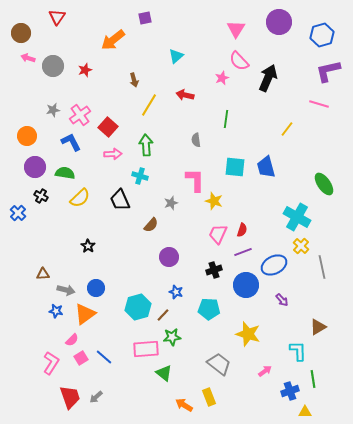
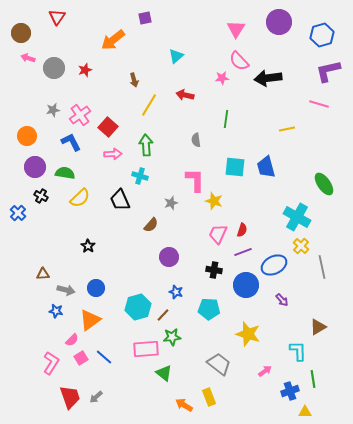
gray circle at (53, 66): moved 1 px right, 2 px down
pink star at (222, 78): rotated 16 degrees clockwise
black arrow at (268, 78): rotated 120 degrees counterclockwise
yellow line at (287, 129): rotated 42 degrees clockwise
black cross at (214, 270): rotated 28 degrees clockwise
orange triangle at (85, 314): moved 5 px right, 6 px down
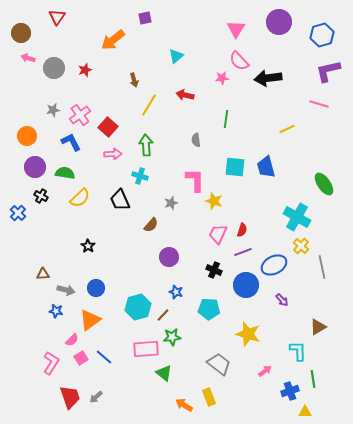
yellow line at (287, 129): rotated 14 degrees counterclockwise
black cross at (214, 270): rotated 14 degrees clockwise
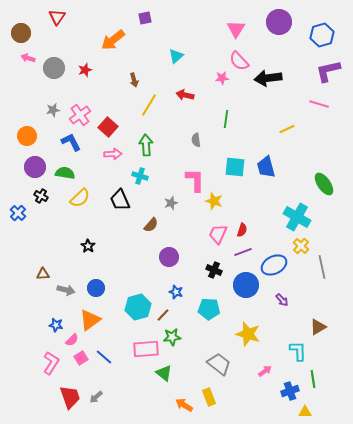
blue star at (56, 311): moved 14 px down
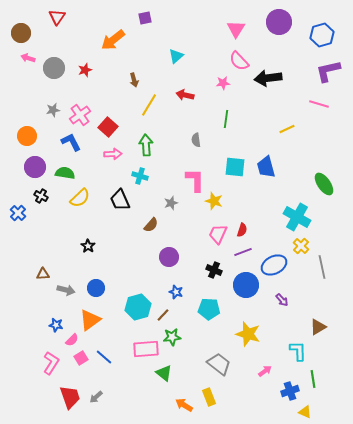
pink star at (222, 78): moved 1 px right, 5 px down
yellow triangle at (305, 412): rotated 24 degrees clockwise
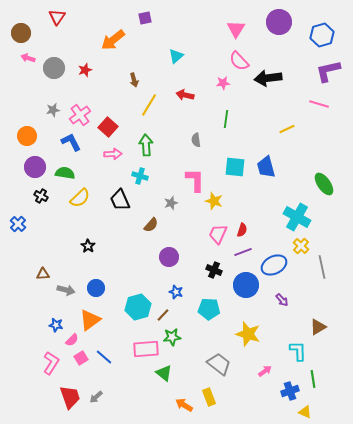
blue cross at (18, 213): moved 11 px down
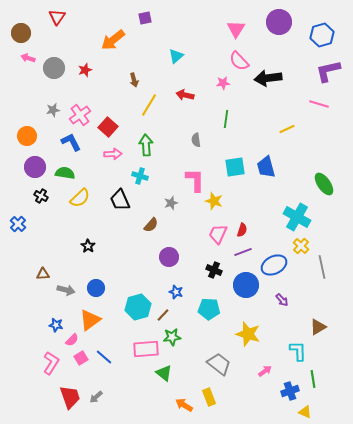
cyan square at (235, 167): rotated 15 degrees counterclockwise
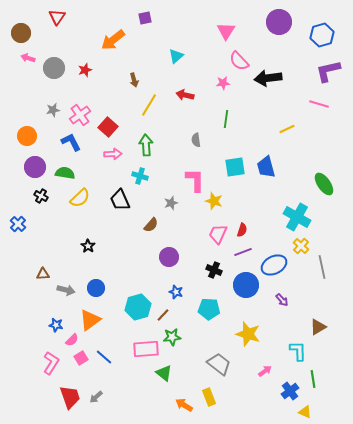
pink triangle at (236, 29): moved 10 px left, 2 px down
blue cross at (290, 391): rotated 18 degrees counterclockwise
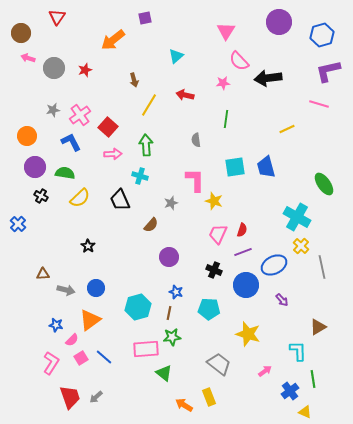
brown line at (163, 315): moved 6 px right, 2 px up; rotated 32 degrees counterclockwise
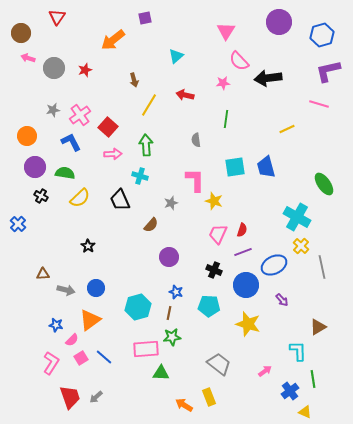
cyan pentagon at (209, 309): moved 3 px up
yellow star at (248, 334): moved 10 px up
green triangle at (164, 373): moved 3 px left; rotated 36 degrees counterclockwise
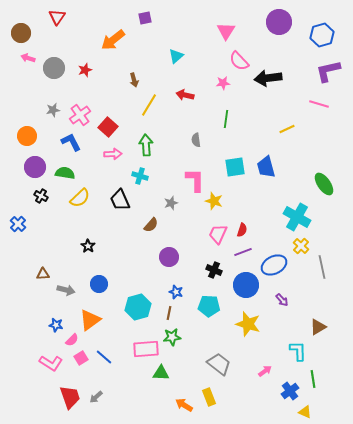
blue circle at (96, 288): moved 3 px right, 4 px up
pink L-shape at (51, 363): rotated 90 degrees clockwise
